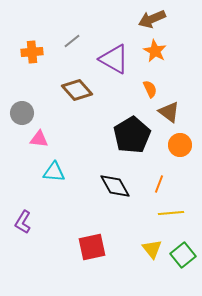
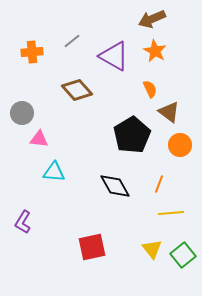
purple triangle: moved 3 px up
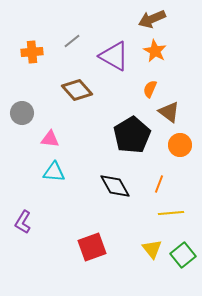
orange semicircle: rotated 132 degrees counterclockwise
pink triangle: moved 11 px right
red square: rotated 8 degrees counterclockwise
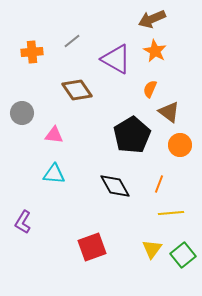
purple triangle: moved 2 px right, 3 px down
brown diamond: rotated 8 degrees clockwise
pink triangle: moved 4 px right, 4 px up
cyan triangle: moved 2 px down
yellow triangle: rotated 15 degrees clockwise
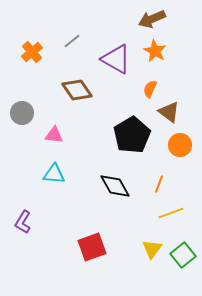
orange cross: rotated 35 degrees counterclockwise
yellow line: rotated 15 degrees counterclockwise
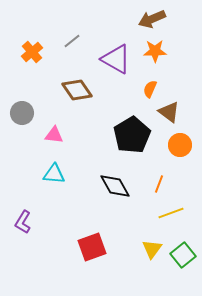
orange star: rotated 30 degrees counterclockwise
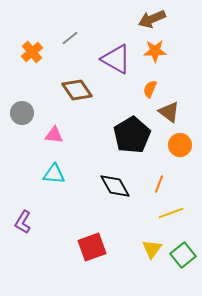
gray line: moved 2 px left, 3 px up
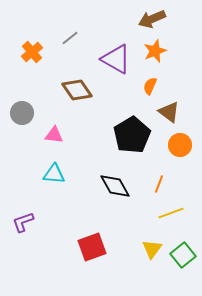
orange star: rotated 20 degrees counterclockwise
orange semicircle: moved 3 px up
purple L-shape: rotated 40 degrees clockwise
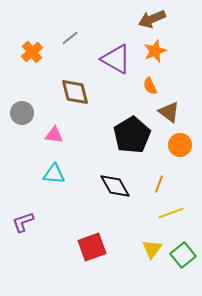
orange semicircle: rotated 48 degrees counterclockwise
brown diamond: moved 2 px left, 2 px down; rotated 20 degrees clockwise
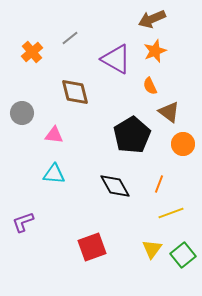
orange circle: moved 3 px right, 1 px up
